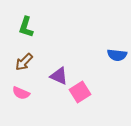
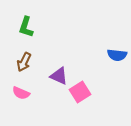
brown arrow: rotated 18 degrees counterclockwise
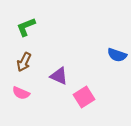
green L-shape: rotated 50 degrees clockwise
blue semicircle: rotated 12 degrees clockwise
pink square: moved 4 px right, 5 px down
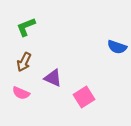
blue semicircle: moved 8 px up
purple triangle: moved 6 px left, 2 px down
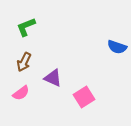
pink semicircle: rotated 60 degrees counterclockwise
